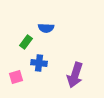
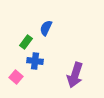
blue semicircle: rotated 112 degrees clockwise
blue cross: moved 4 px left, 2 px up
pink square: rotated 32 degrees counterclockwise
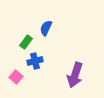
blue cross: rotated 21 degrees counterclockwise
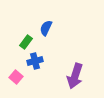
purple arrow: moved 1 px down
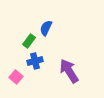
green rectangle: moved 3 px right, 1 px up
purple arrow: moved 6 px left, 5 px up; rotated 130 degrees clockwise
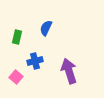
green rectangle: moved 12 px left, 4 px up; rotated 24 degrees counterclockwise
purple arrow: rotated 15 degrees clockwise
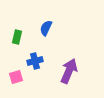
purple arrow: rotated 40 degrees clockwise
pink square: rotated 32 degrees clockwise
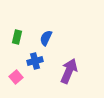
blue semicircle: moved 10 px down
pink square: rotated 24 degrees counterclockwise
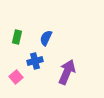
purple arrow: moved 2 px left, 1 px down
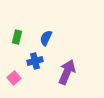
pink square: moved 2 px left, 1 px down
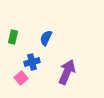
green rectangle: moved 4 px left
blue cross: moved 3 px left, 1 px down
pink square: moved 7 px right
